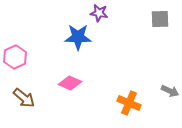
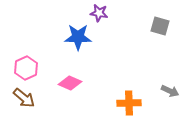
gray square: moved 7 px down; rotated 18 degrees clockwise
pink hexagon: moved 11 px right, 11 px down
orange cross: rotated 25 degrees counterclockwise
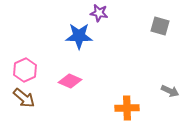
blue star: moved 1 px right, 1 px up
pink hexagon: moved 1 px left, 2 px down
pink diamond: moved 2 px up
orange cross: moved 2 px left, 5 px down
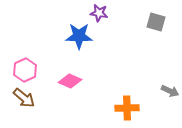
gray square: moved 4 px left, 4 px up
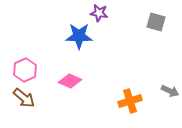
orange cross: moved 3 px right, 7 px up; rotated 15 degrees counterclockwise
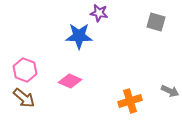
pink hexagon: rotated 15 degrees counterclockwise
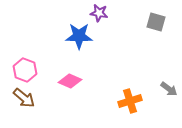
gray arrow: moved 1 px left, 2 px up; rotated 12 degrees clockwise
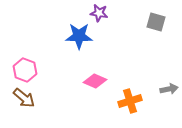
pink diamond: moved 25 px right
gray arrow: rotated 48 degrees counterclockwise
